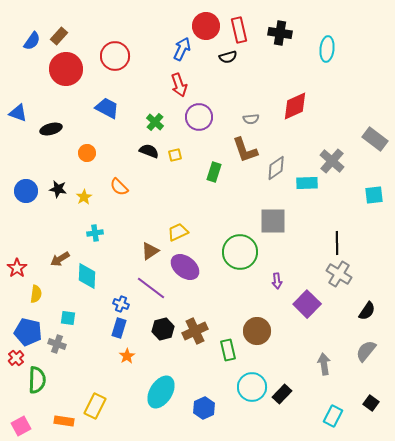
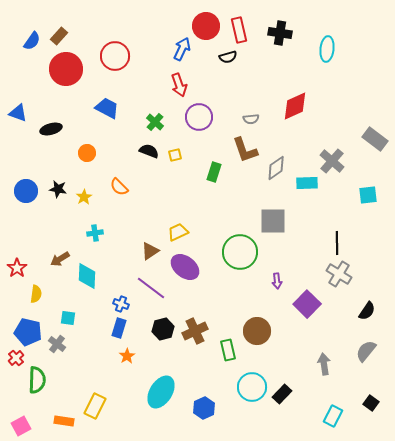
cyan square at (374, 195): moved 6 px left
gray cross at (57, 344): rotated 18 degrees clockwise
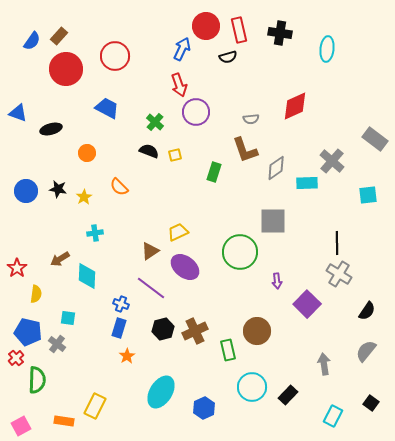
purple circle at (199, 117): moved 3 px left, 5 px up
black rectangle at (282, 394): moved 6 px right, 1 px down
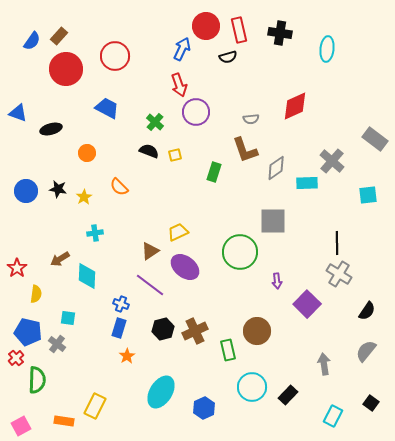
purple line at (151, 288): moved 1 px left, 3 px up
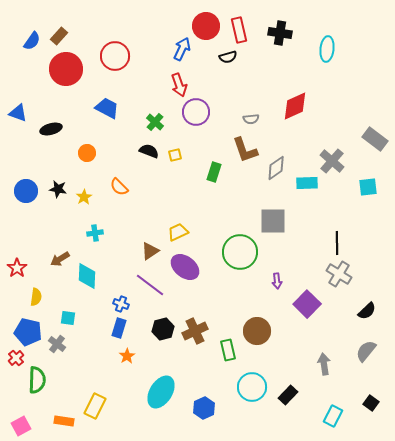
cyan square at (368, 195): moved 8 px up
yellow semicircle at (36, 294): moved 3 px down
black semicircle at (367, 311): rotated 12 degrees clockwise
